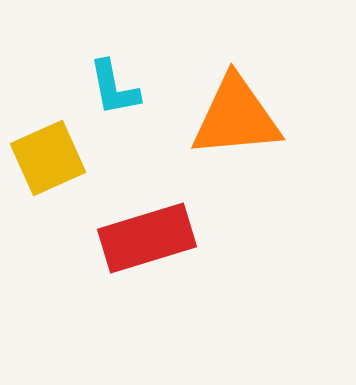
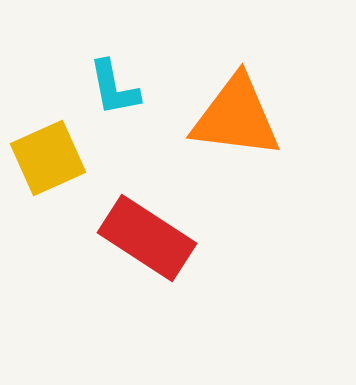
orange triangle: rotated 12 degrees clockwise
red rectangle: rotated 50 degrees clockwise
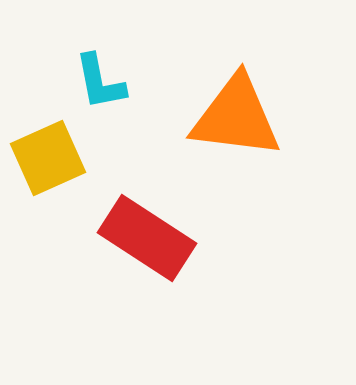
cyan L-shape: moved 14 px left, 6 px up
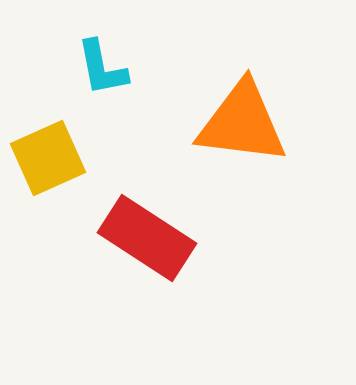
cyan L-shape: moved 2 px right, 14 px up
orange triangle: moved 6 px right, 6 px down
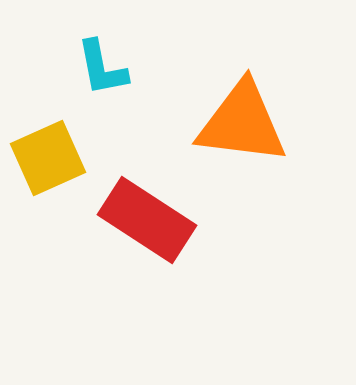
red rectangle: moved 18 px up
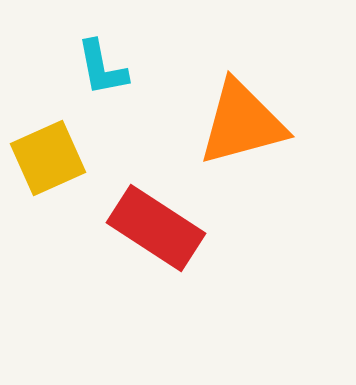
orange triangle: rotated 22 degrees counterclockwise
red rectangle: moved 9 px right, 8 px down
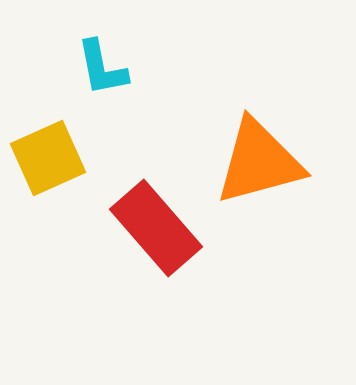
orange triangle: moved 17 px right, 39 px down
red rectangle: rotated 16 degrees clockwise
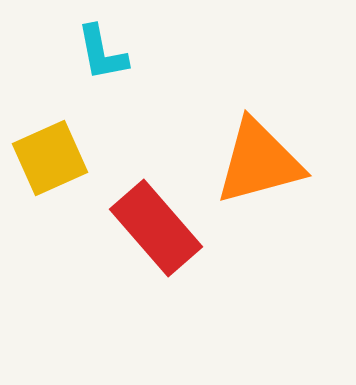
cyan L-shape: moved 15 px up
yellow square: moved 2 px right
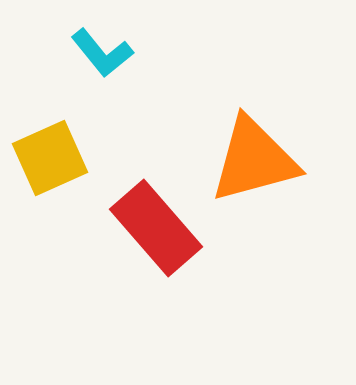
cyan L-shape: rotated 28 degrees counterclockwise
orange triangle: moved 5 px left, 2 px up
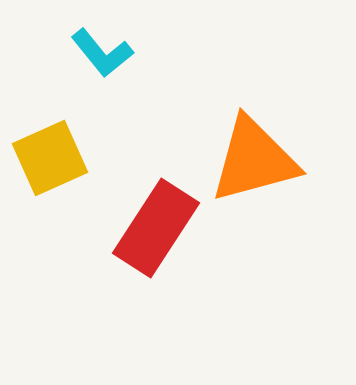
red rectangle: rotated 74 degrees clockwise
